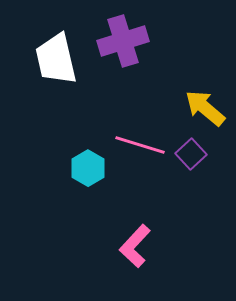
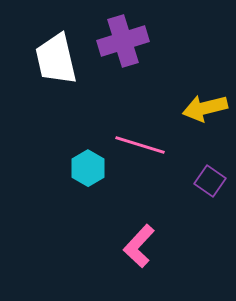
yellow arrow: rotated 54 degrees counterclockwise
purple square: moved 19 px right, 27 px down; rotated 12 degrees counterclockwise
pink L-shape: moved 4 px right
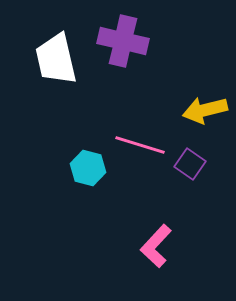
purple cross: rotated 30 degrees clockwise
yellow arrow: moved 2 px down
cyan hexagon: rotated 16 degrees counterclockwise
purple square: moved 20 px left, 17 px up
pink L-shape: moved 17 px right
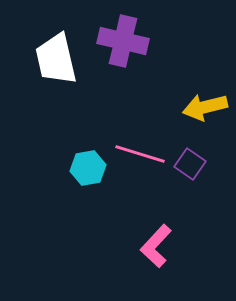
yellow arrow: moved 3 px up
pink line: moved 9 px down
cyan hexagon: rotated 24 degrees counterclockwise
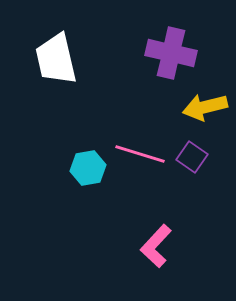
purple cross: moved 48 px right, 12 px down
purple square: moved 2 px right, 7 px up
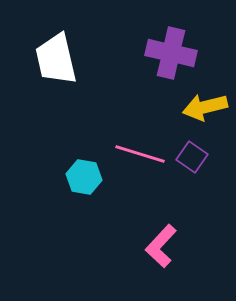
cyan hexagon: moved 4 px left, 9 px down; rotated 20 degrees clockwise
pink L-shape: moved 5 px right
